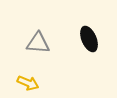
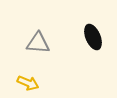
black ellipse: moved 4 px right, 2 px up
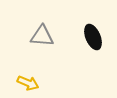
gray triangle: moved 4 px right, 7 px up
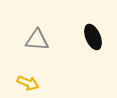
gray triangle: moved 5 px left, 4 px down
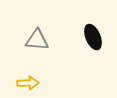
yellow arrow: rotated 25 degrees counterclockwise
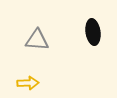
black ellipse: moved 5 px up; rotated 15 degrees clockwise
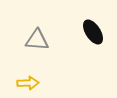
black ellipse: rotated 25 degrees counterclockwise
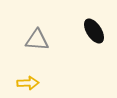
black ellipse: moved 1 px right, 1 px up
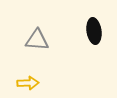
black ellipse: rotated 25 degrees clockwise
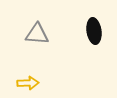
gray triangle: moved 6 px up
